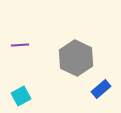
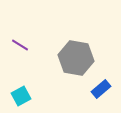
purple line: rotated 36 degrees clockwise
gray hexagon: rotated 16 degrees counterclockwise
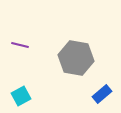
purple line: rotated 18 degrees counterclockwise
blue rectangle: moved 1 px right, 5 px down
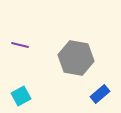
blue rectangle: moved 2 px left
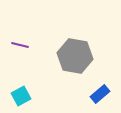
gray hexagon: moved 1 px left, 2 px up
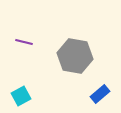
purple line: moved 4 px right, 3 px up
